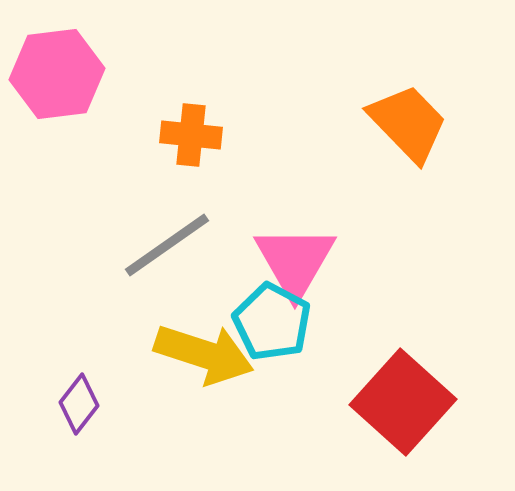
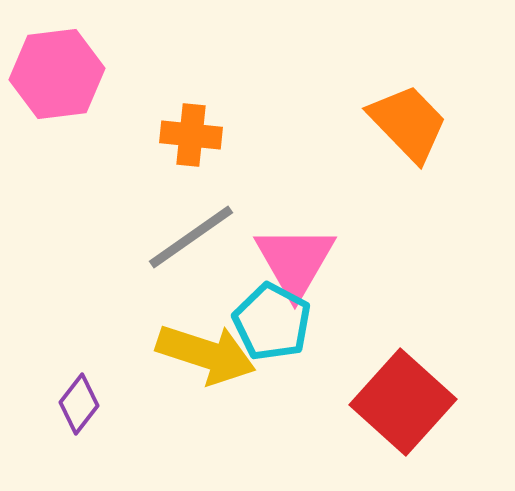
gray line: moved 24 px right, 8 px up
yellow arrow: moved 2 px right
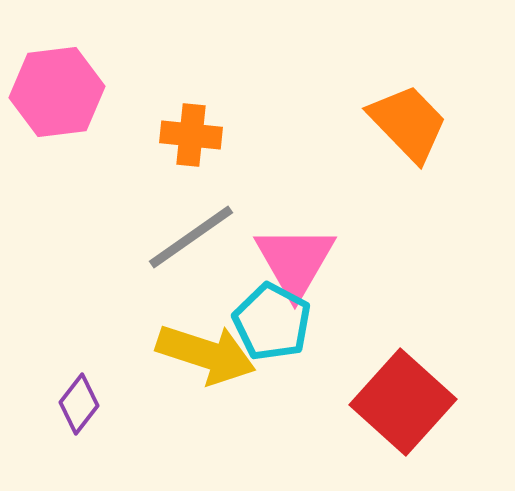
pink hexagon: moved 18 px down
